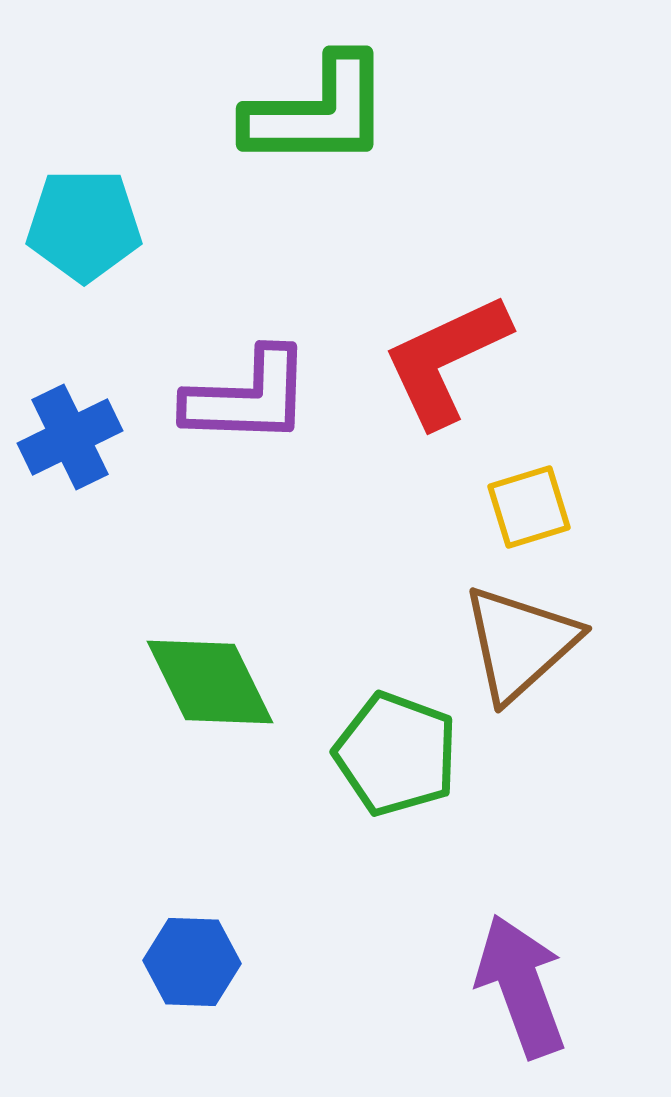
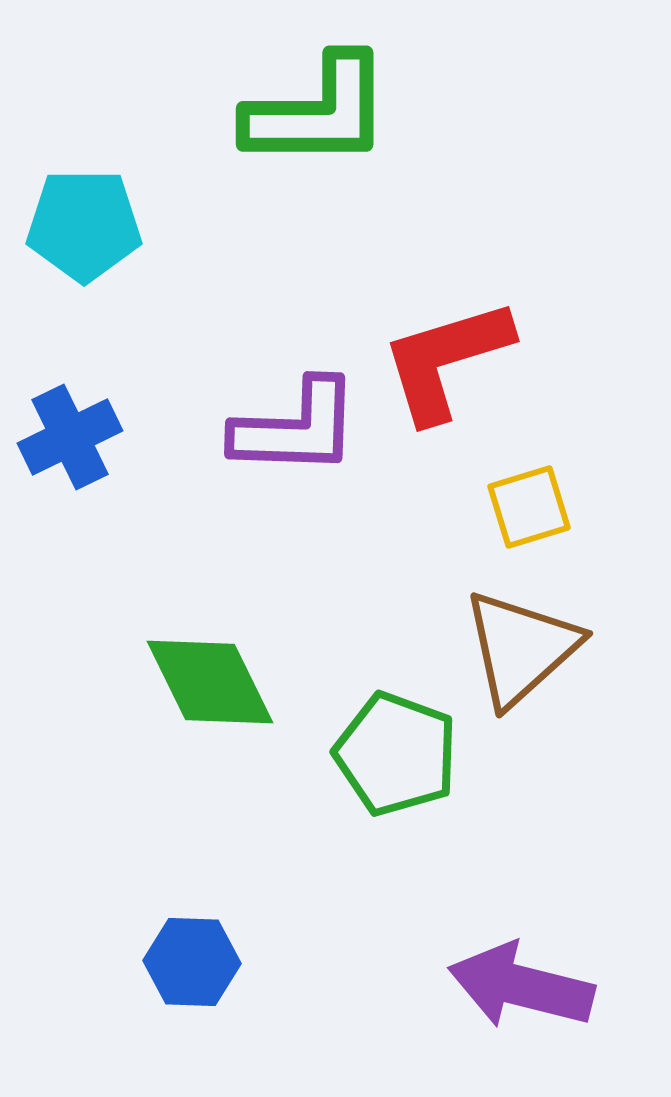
red L-shape: rotated 8 degrees clockwise
purple L-shape: moved 48 px right, 31 px down
brown triangle: moved 1 px right, 5 px down
purple arrow: rotated 56 degrees counterclockwise
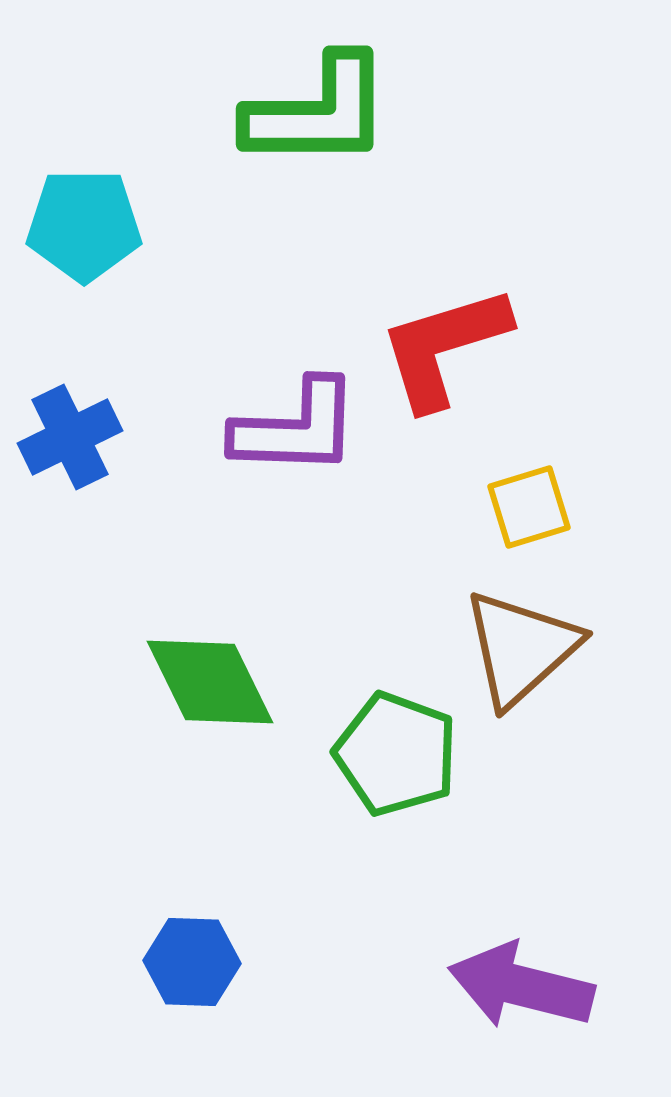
red L-shape: moved 2 px left, 13 px up
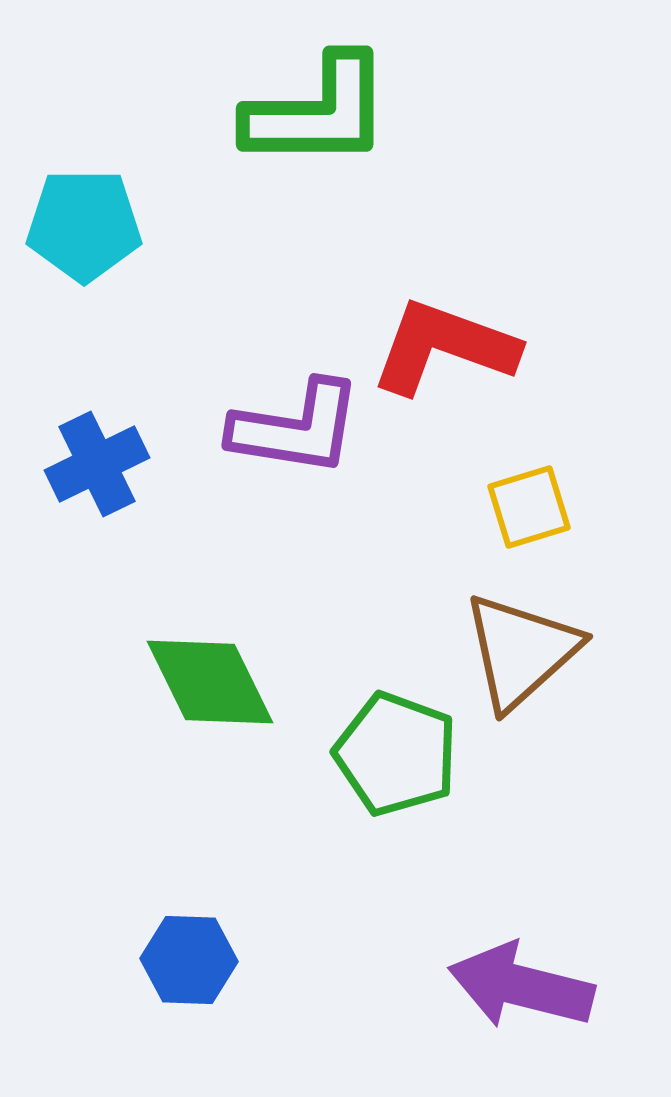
red L-shape: rotated 37 degrees clockwise
purple L-shape: rotated 7 degrees clockwise
blue cross: moved 27 px right, 27 px down
brown triangle: moved 3 px down
blue hexagon: moved 3 px left, 2 px up
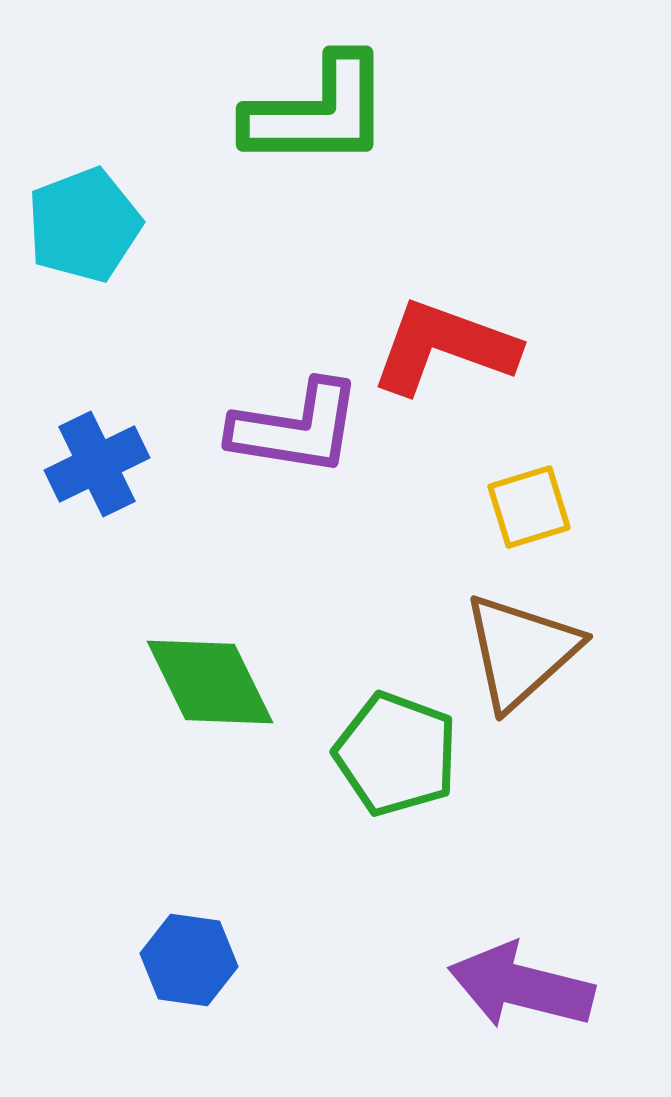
cyan pentagon: rotated 21 degrees counterclockwise
blue hexagon: rotated 6 degrees clockwise
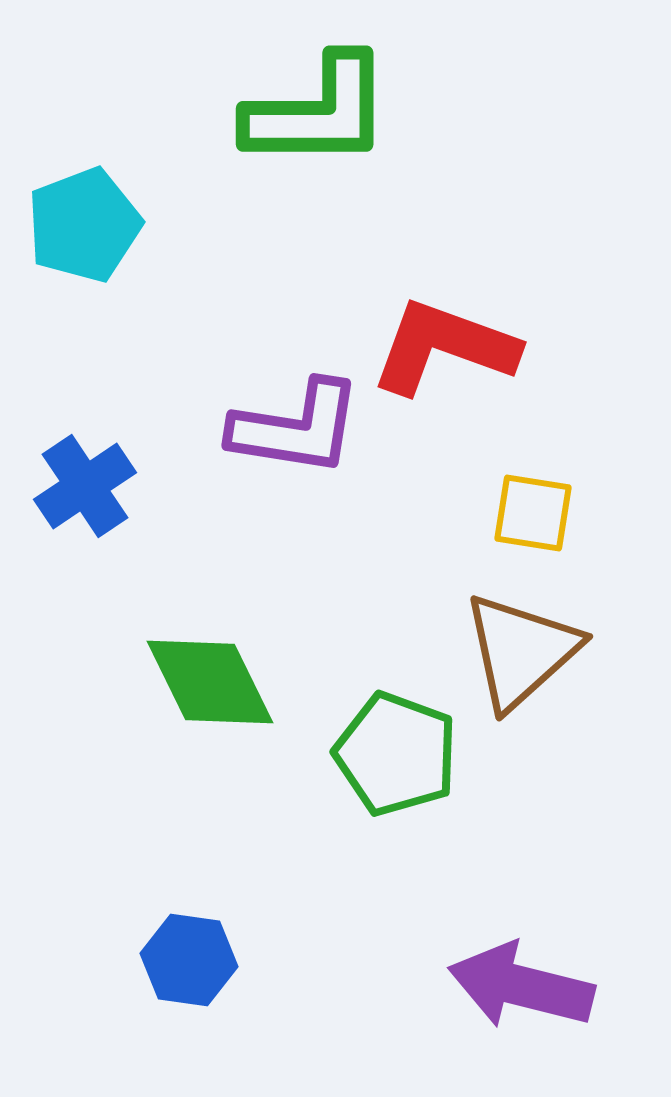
blue cross: moved 12 px left, 22 px down; rotated 8 degrees counterclockwise
yellow square: moved 4 px right, 6 px down; rotated 26 degrees clockwise
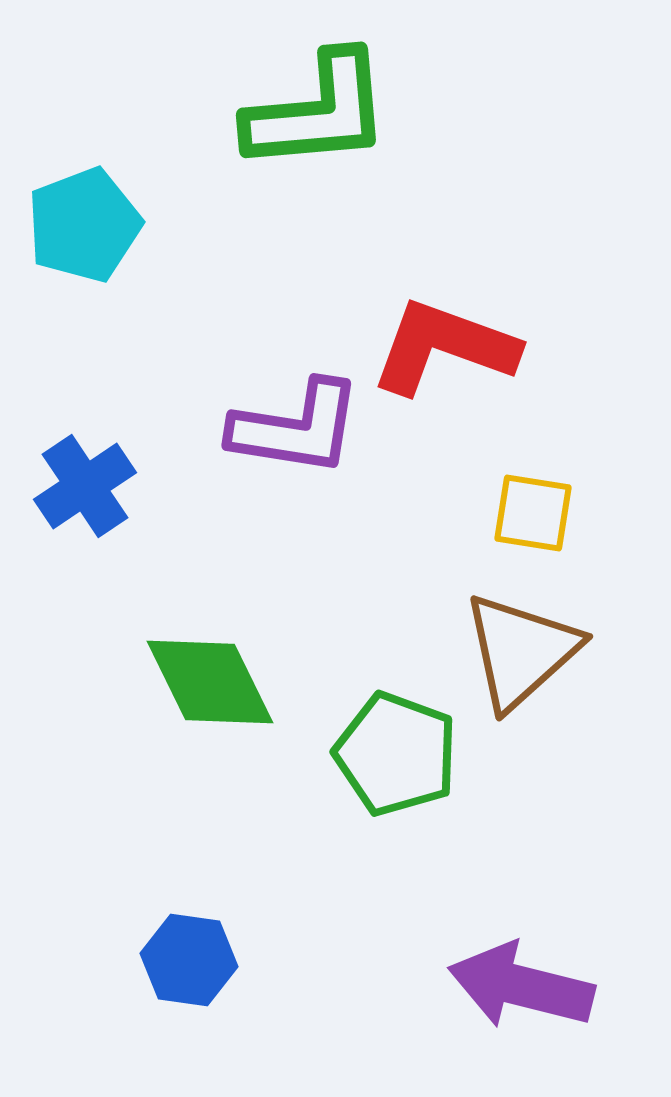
green L-shape: rotated 5 degrees counterclockwise
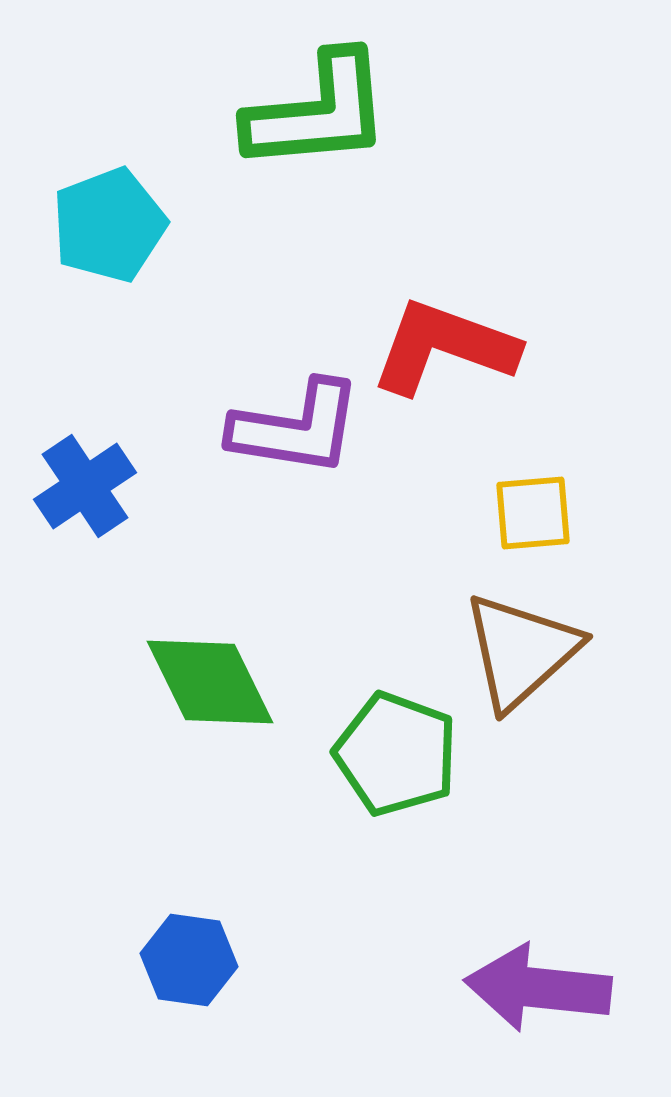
cyan pentagon: moved 25 px right
yellow square: rotated 14 degrees counterclockwise
purple arrow: moved 17 px right, 2 px down; rotated 8 degrees counterclockwise
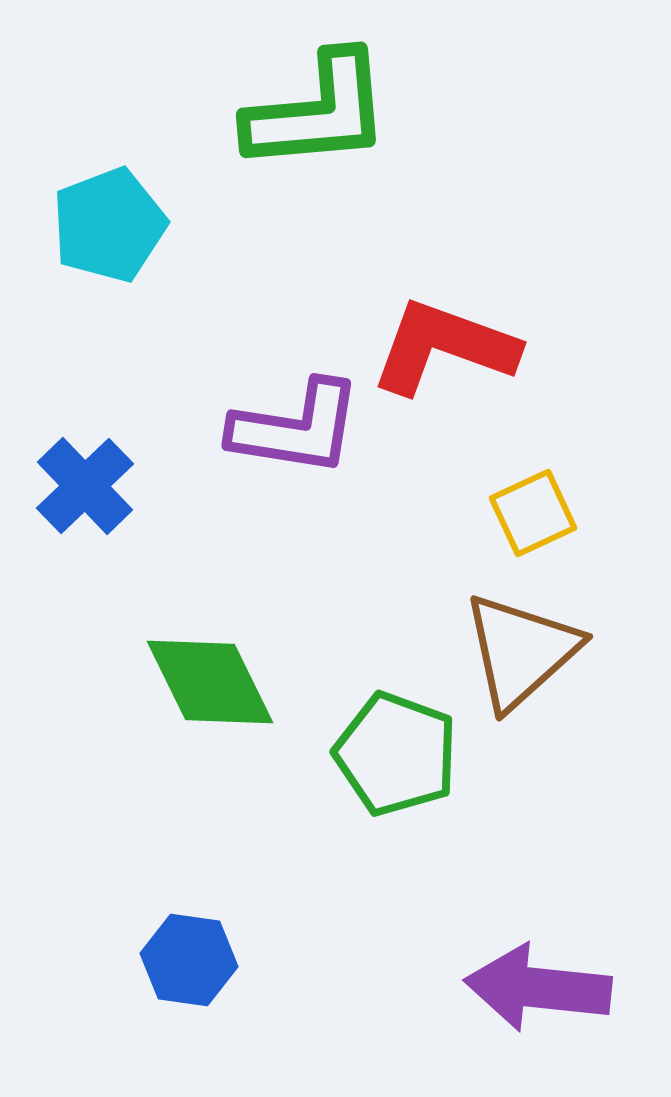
blue cross: rotated 10 degrees counterclockwise
yellow square: rotated 20 degrees counterclockwise
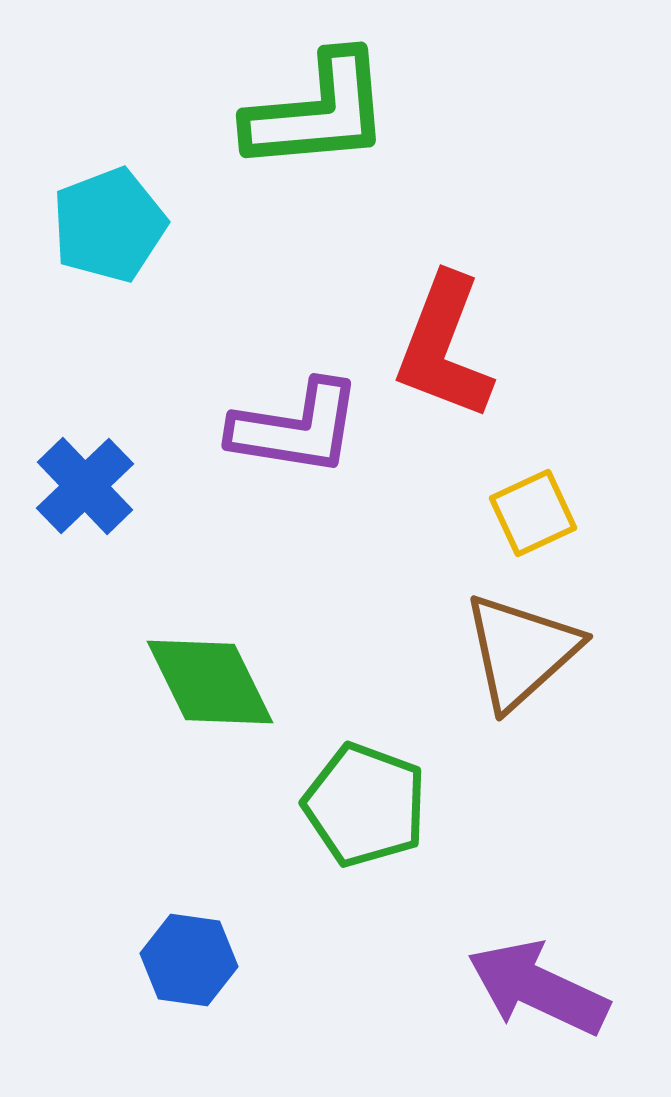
red L-shape: rotated 89 degrees counterclockwise
green pentagon: moved 31 px left, 51 px down
purple arrow: rotated 19 degrees clockwise
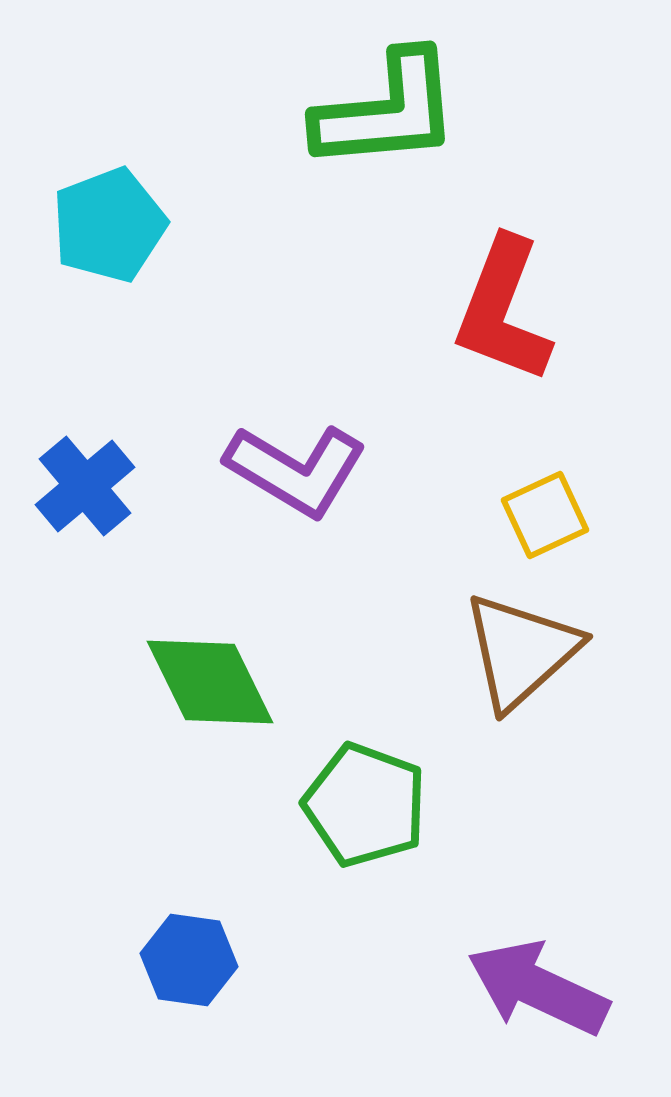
green L-shape: moved 69 px right, 1 px up
red L-shape: moved 59 px right, 37 px up
purple L-shape: moved 42 px down; rotated 22 degrees clockwise
blue cross: rotated 4 degrees clockwise
yellow square: moved 12 px right, 2 px down
